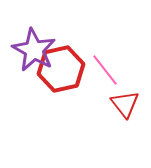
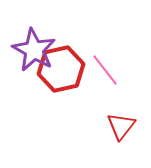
red triangle: moved 4 px left, 22 px down; rotated 16 degrees clockwise
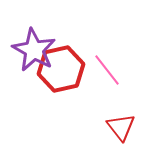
pink line: moved 2 px right
red triangle: moved 1 px down; rotated 16 degrees counterclockwise
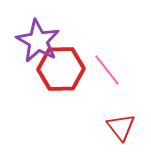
purple star: moved 4 px right, 9 px up
red hexagon: rotated 12 degrees clockwise
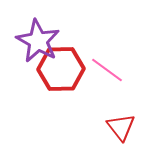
pink line: rotated 16 degrees counterclockwise
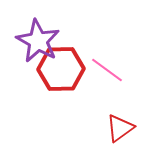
red triangle: moved 1 px left, 1 px down; rotated 32 degrees clockwise
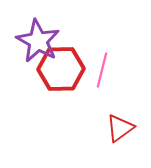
pink line: moved 5 px left; rotated 68 degrees clockwise
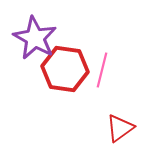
purple star: moved 3 px left, 3 px up
red hexagon: moved 4 px right; rotated 9 degrees clockwise
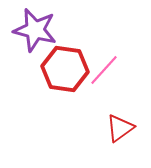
purple star: moved 8 px up; rotated 15 degrees counterclockwise
pink line: moved 2 px right; rotated 28 degrees clockwise
